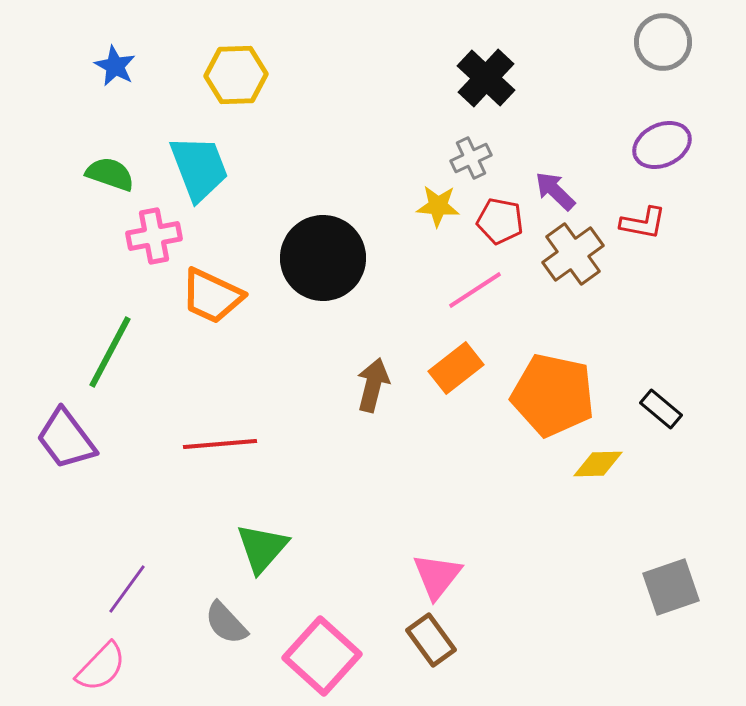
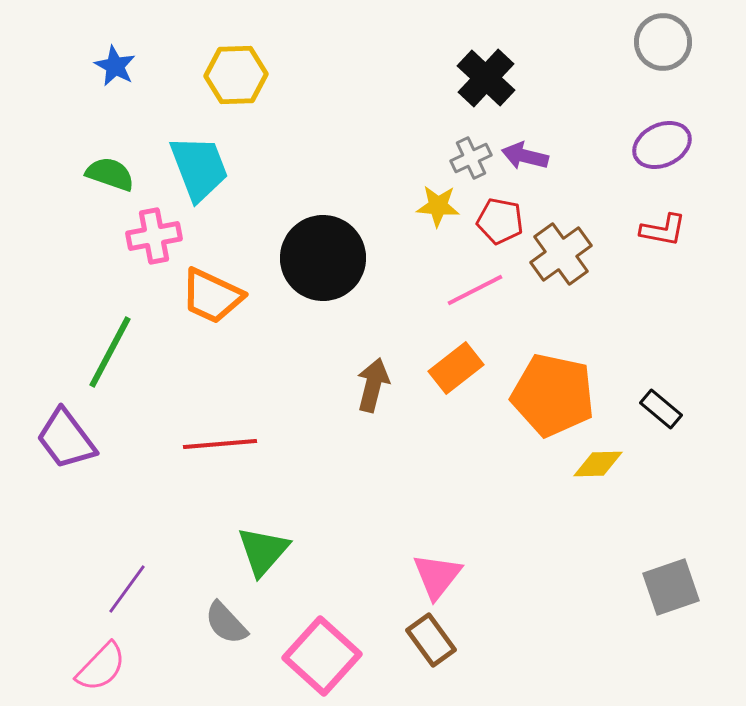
purple arrow: moved 30 px left, 35 px up; rotated 30 degrees counterclockwise
red L-shape: moved 20 px right, 7 px down
brown cross: moved 12 px left
pink line: rotated 6 degrees clockwise
green triangle: moved 1 px right, 3 px down
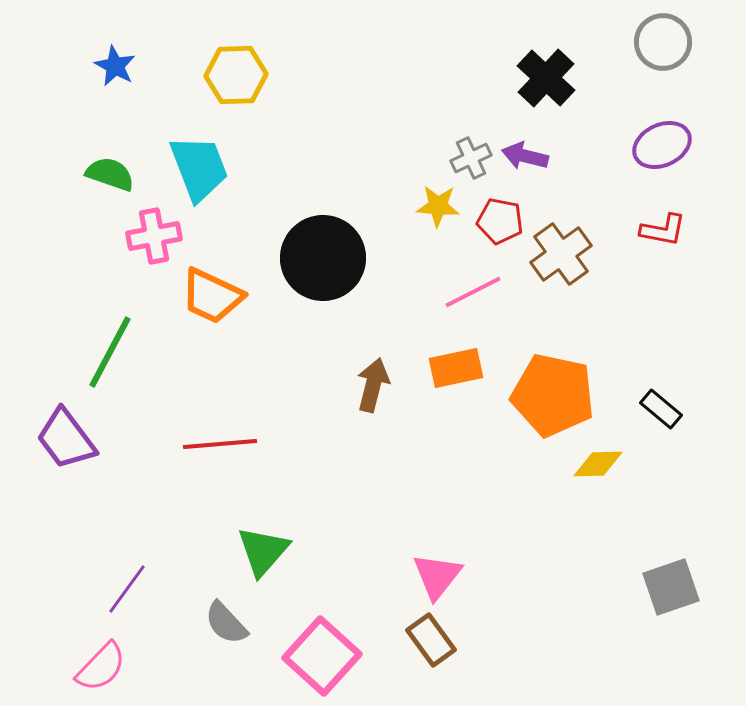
black cross: moved 60 px right
pink line: moved 2 px left, 2 px down
orange rectangle: rotated 26 degrees clockwise
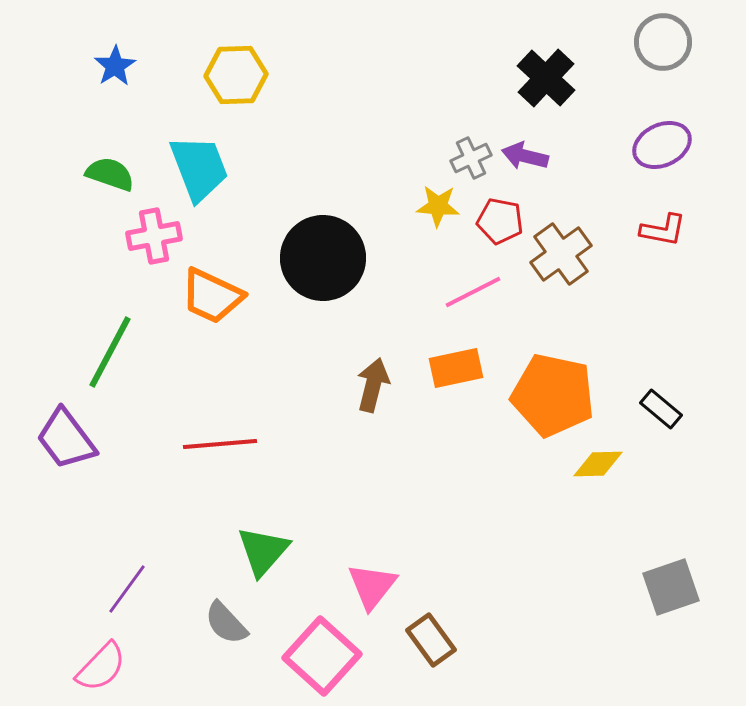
blue star: rotated 12 degrees clockwise
pink triangle: moved 65 px left, 10 px down
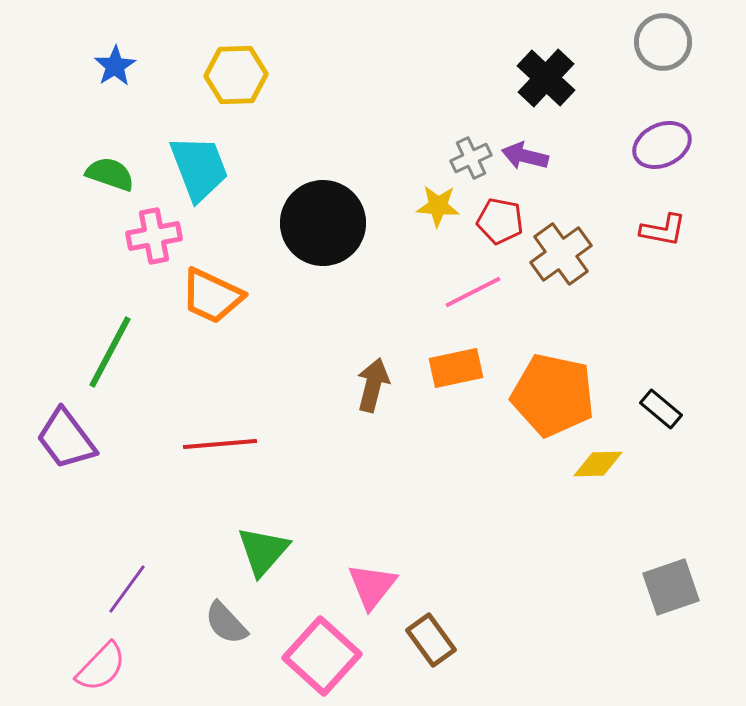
black circle: moved 35 px up
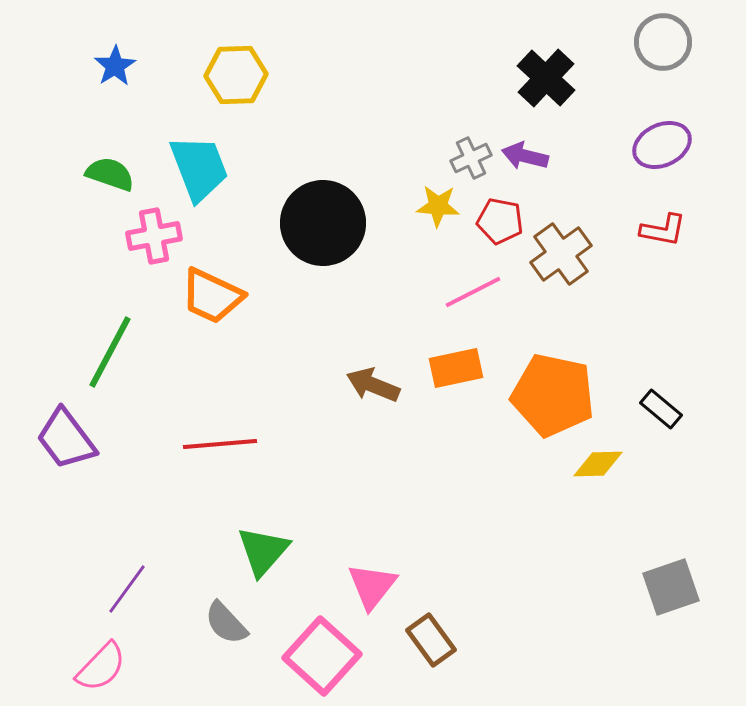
brown arrow: rotated 82 degrees counterclockwise
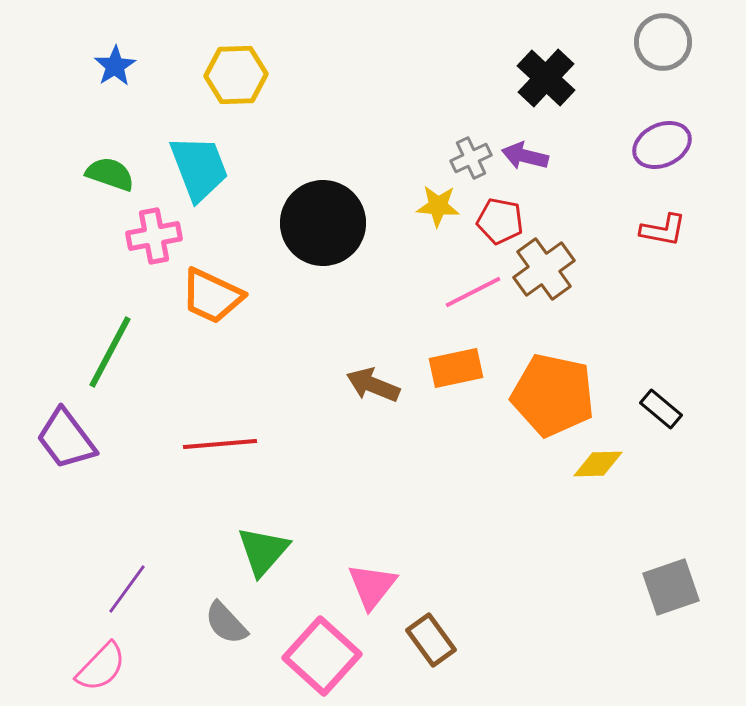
brown cross: moved 17 px left, 15 px down
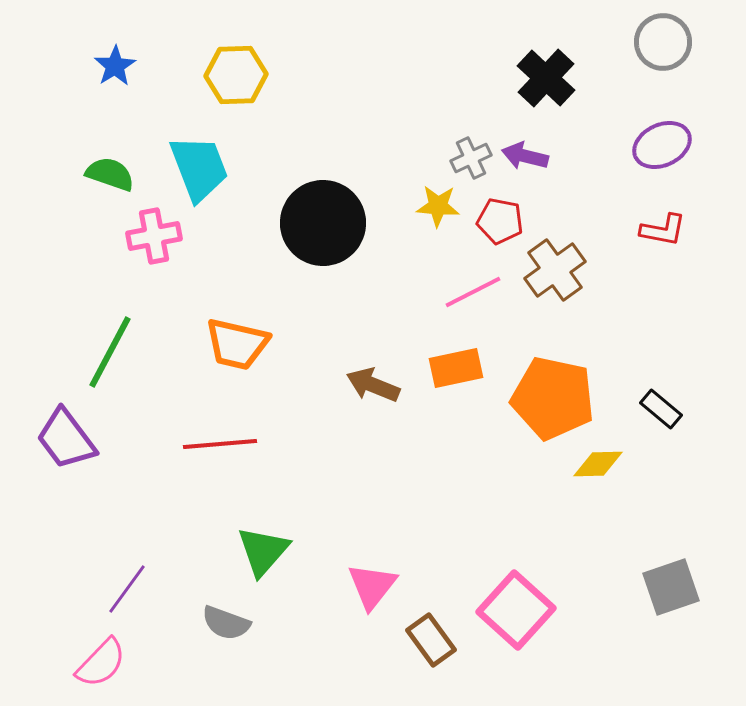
brown cross: moved 11 px right, 1 px down
orange trapezoid: moved 25 px right, 48 px down; rotated 12 degrees counterclockwise
orange pentagon: moved 3 px down
gray semicircle: rotated 27 degrees counterclockwise
pink square: moved 194 px right, 46 px up
pink semicircle: moved 4 px up
